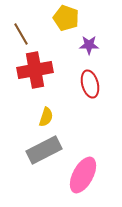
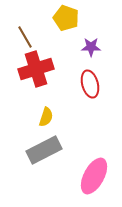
brown line: moved 4 px right, 3 px down
purple star: moved 2 px right, 2 px down
red cross: moved 1 px right, 1 px up; rotated 8 degrees counterclockwise
pink ellipse: moved 11 px right, 1 px down
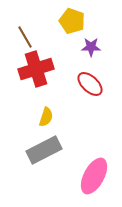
yellow pentagon: moved 6 px right, 3 px down
red ellipse: rotated 32 degrees counterclockwise
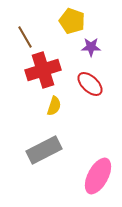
red cross: moved 7 px right, 1 px down
yellow semicircle: moved 8 px right, 11 px up
pink ellipse: moved 4 px right
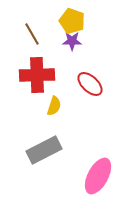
brown line: moved 7 px right, 3 px up
purple star: moved 19 px left, 6 px up
red cross: moved 6 px left, 5 px down; rotated 16 degrees clockwise
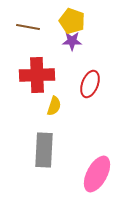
brown line: moved 4 px left, 7 px up; rotated 50 degrees counterclockwise
red ellipse: rotated 68 degrees clockwise
gray rectangle: rotated 60 degrees counterclockwise
pink ellipse: moved 1 px left, 2 px up
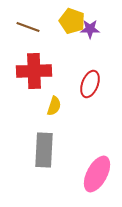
brown line: rotated 10 degrees clockwise
purple star: moved 18 px right, 12 px up
red cross: moved 3 px left, 4 px up
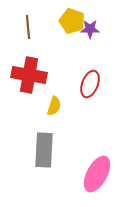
brown line: rotated 65 degrees clockwise
red cross: moved 5 px left, 4 px down; rotated 12 degrees clockwise
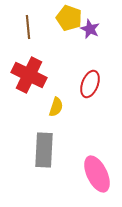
yellow pentagon: moved 3 px left, 3 px up
purple star: rotated 24 degrees clockwise
red cross: rotated 16 degrees clockwise
yellow semicircle: moved 2 px right, 1 px down
pink ellipse: rotated 54 degrees counterclockwise
